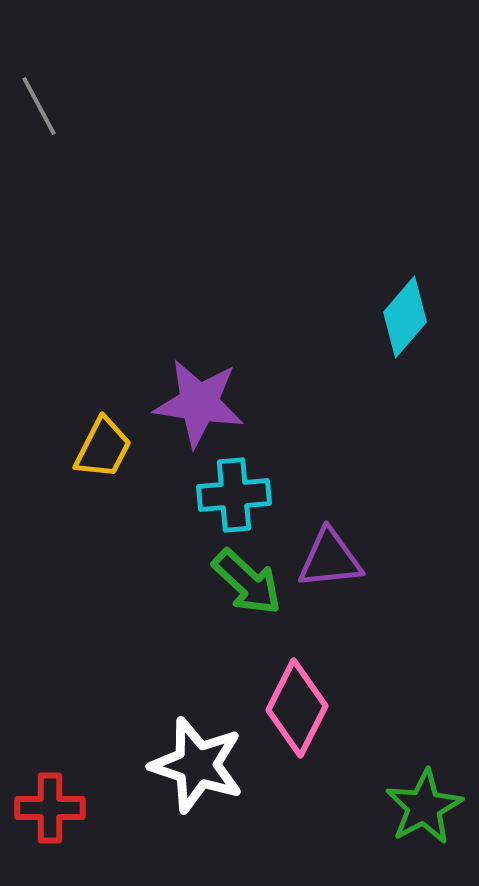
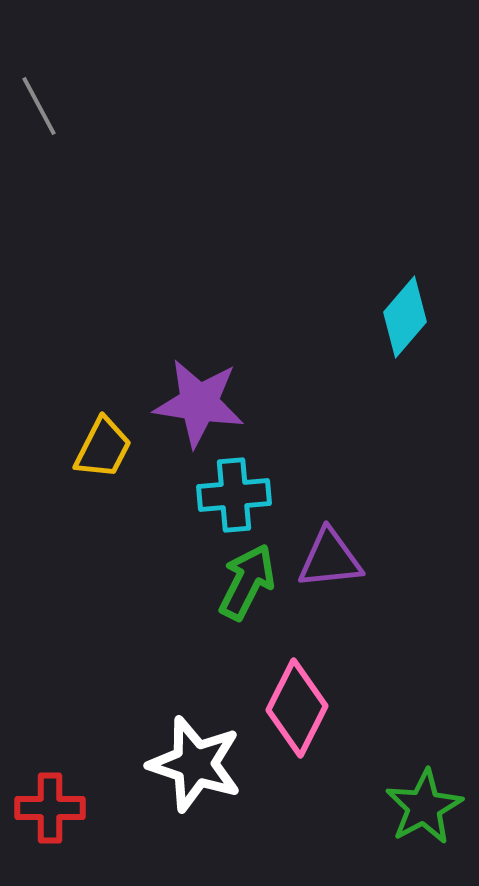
green arrow: rotated 106 degrees counterclockwise
white star: moved 2 px left, 1 px up
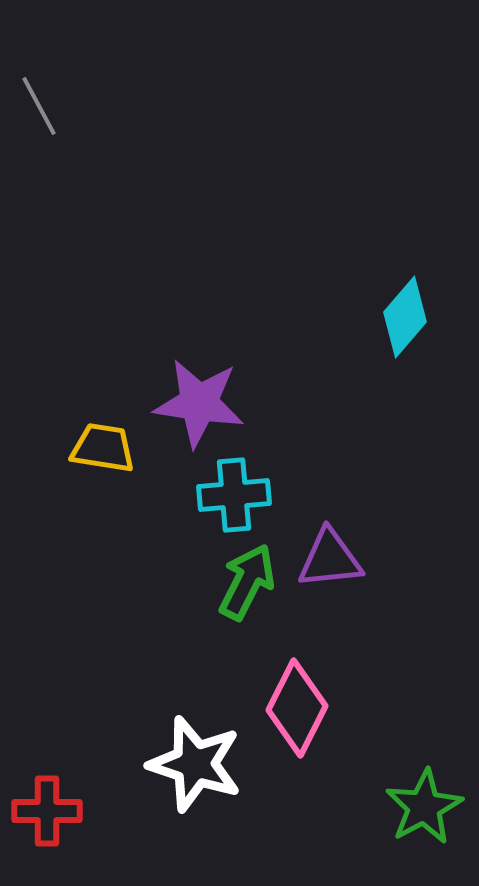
yellow trapezoid: rotated 108 degrees counterclockwise
red cross: moved 3 px left, 3 px down
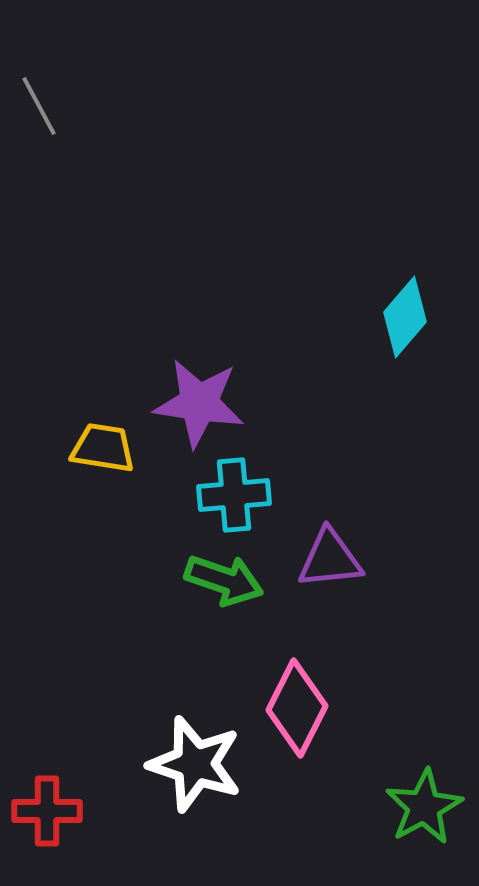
green arrow: moved 23 px left, 2 px up; rotated 82 degrees clockwise
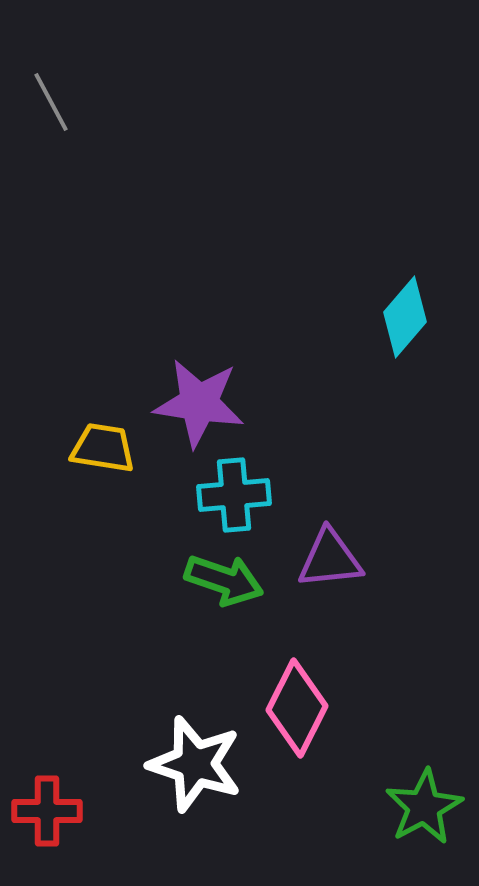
gray line: moved 12 px right, 4 px up
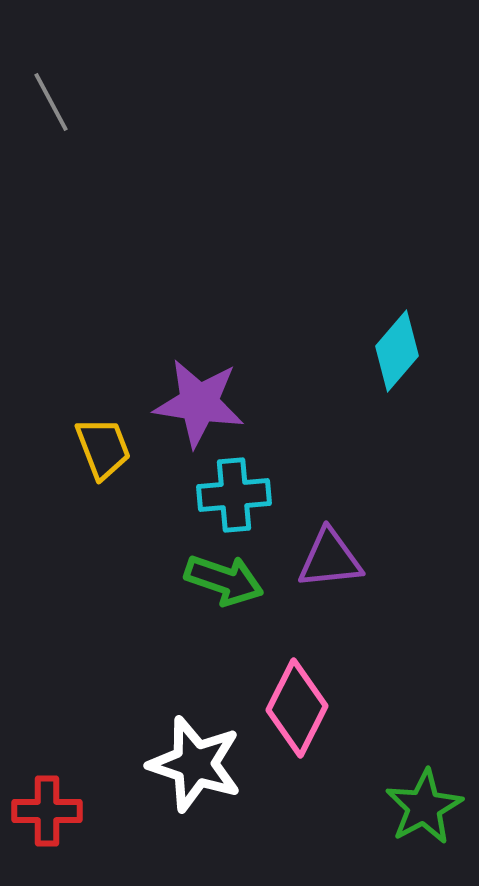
cyan diamond: moved 8 px left, 34 px down
yellow trapezoid: rotated 60 degrees clockwise
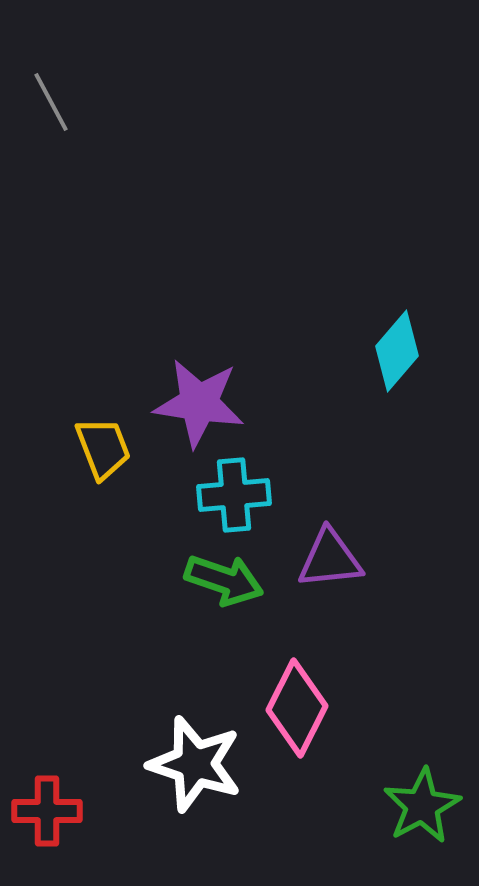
green star: moved 2 px left, 1 px up
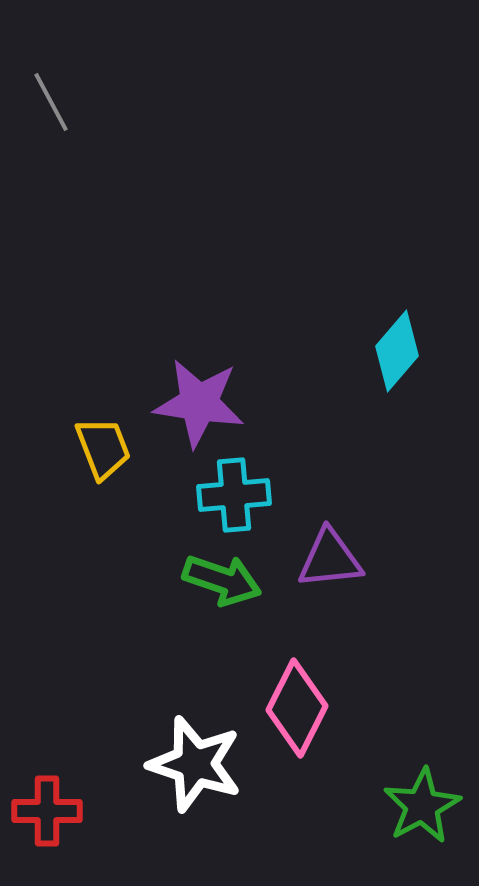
green arrow: moved 2 px left
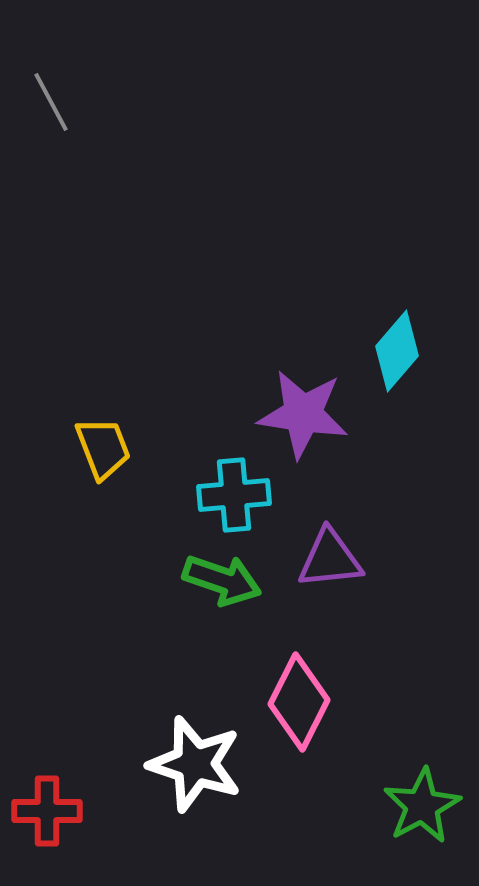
purple star: moved 104 px right, 11 px down
pink diamond: moved 2 px right, 6 px up
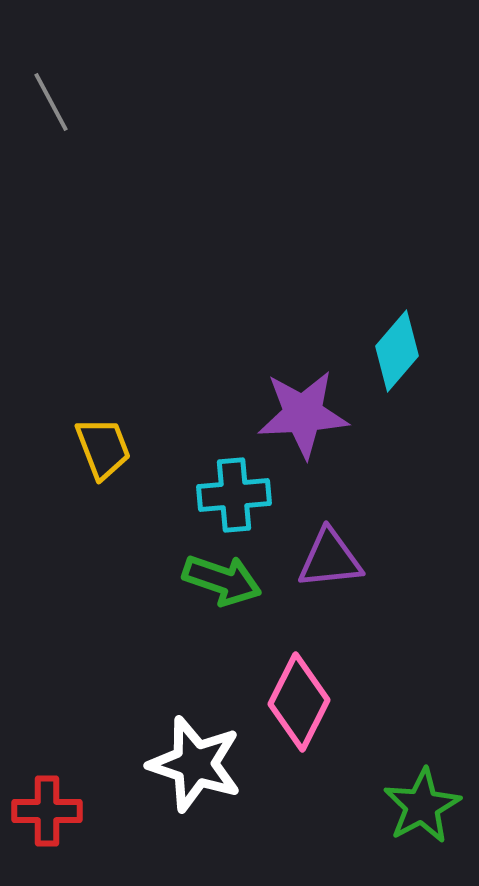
purple star: rotated 12 degrees counterclockwise
